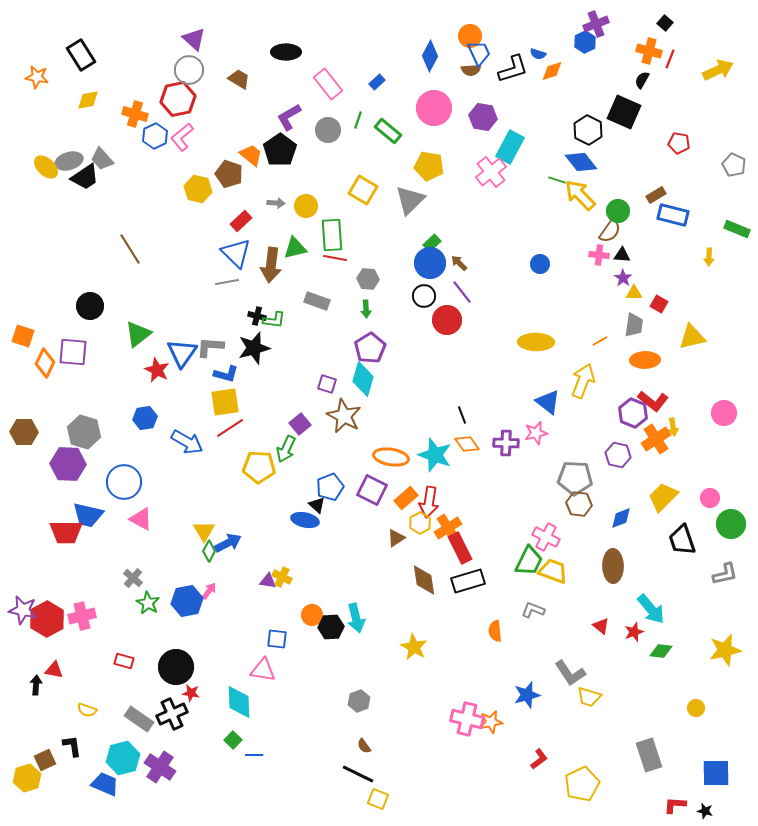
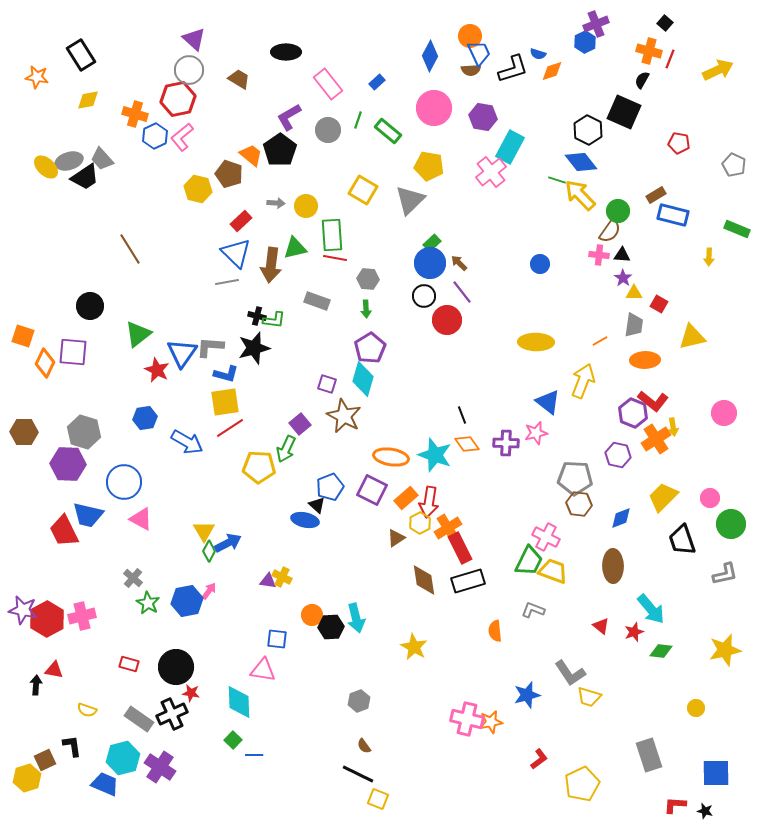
red trapezoid at (66, 532): moved 2 px left, 1 px up; rotated 64 degrees clockwise
red rectangle at (124, 661): moved 5 px right, 3 px down
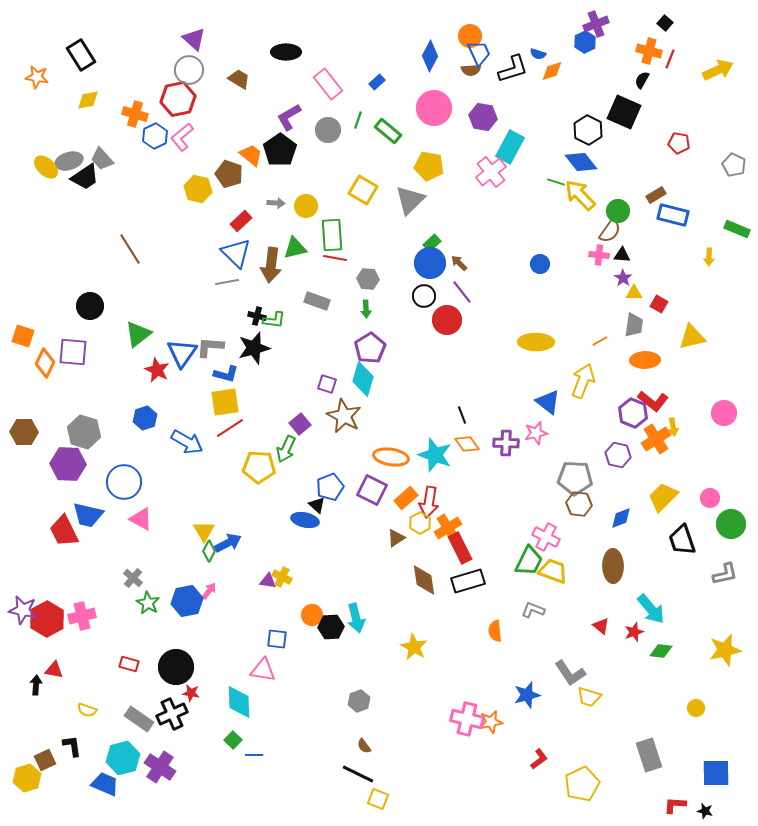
green line at (557, 180): moved 1 px left, 2 px down
blue hexagon at (145, 418): rotated 10 degrees counterclockwise
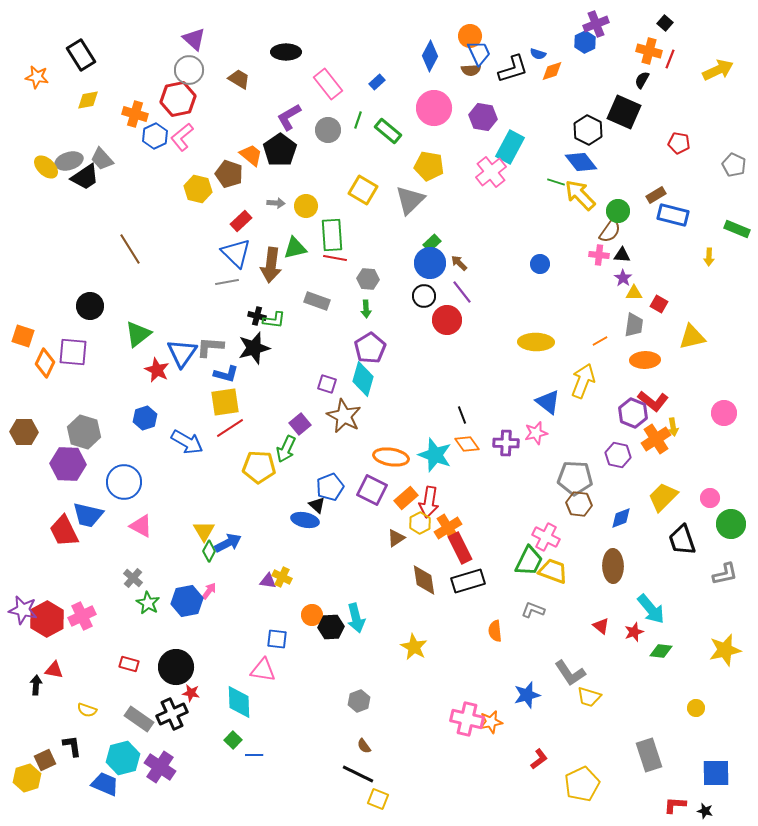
pink triangle at (141, 519): moved 7 px down
pink cross at (82, 616): rotated 12 degrees counterclockwise
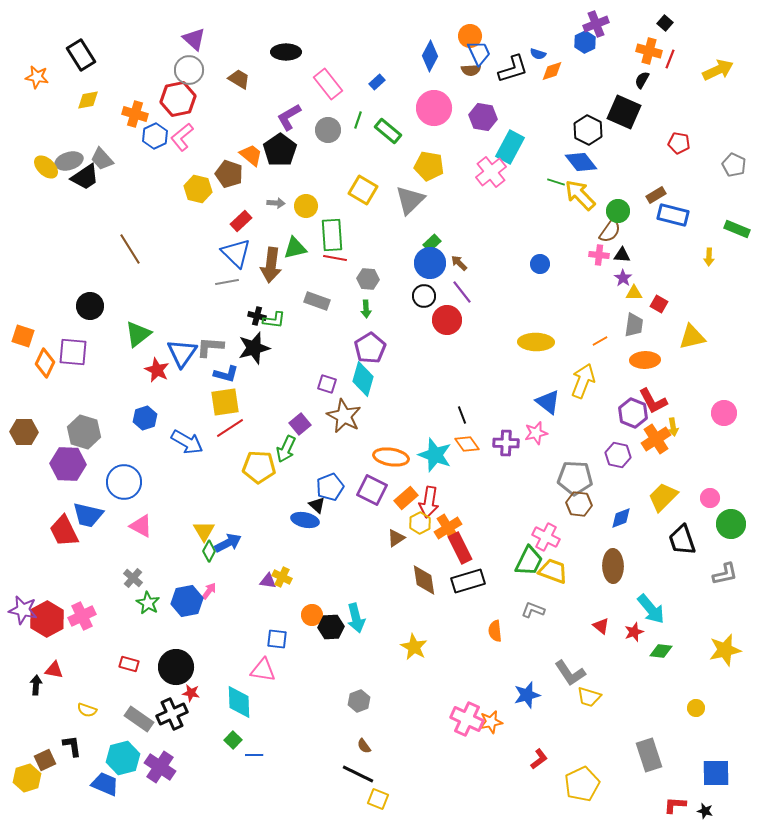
red L-shape at (653, 401): rotated 24 degrees clockwise
pink cross at (467, 719): rotated 12 degrees clockwise
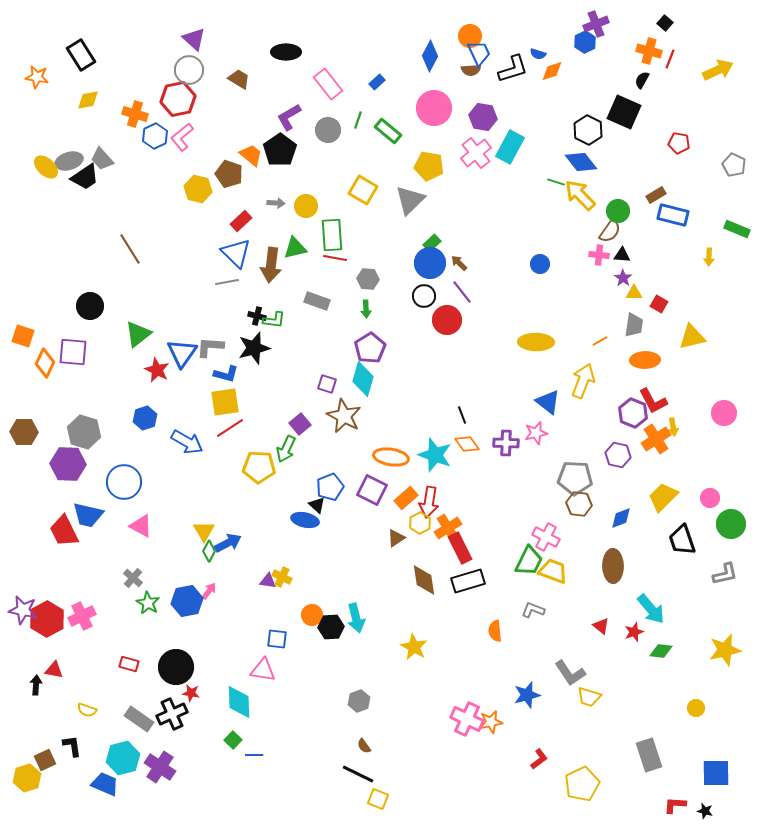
pink cross at (491, 172): moved 15 px left, 19 px up
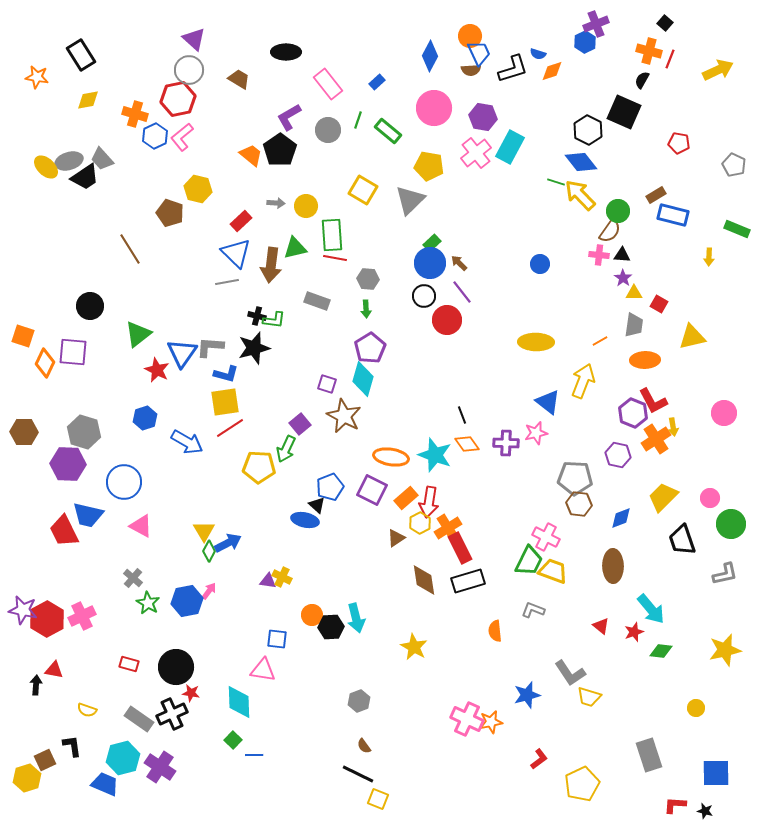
brown pentagon at (229, 174): moved 59 px left, 39 px down
